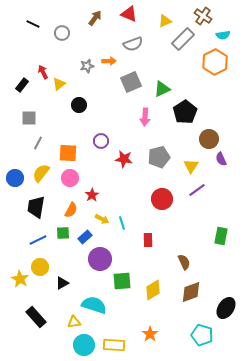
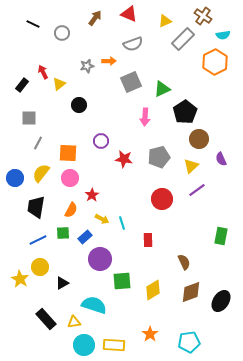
brown circle at (209, 139): moved 10 px left
yellow triangle at (191, 166): rotated 14 degrees clockwise
black ellipse at (226, 308): moved 5 px left, 7 px up
black rectangle at (36, 317): moved 10 px right, 2 px down
cyan pentagon at (202, 335): moved 13 px left, 7 px down; rotated 25 degrees counterclockwise
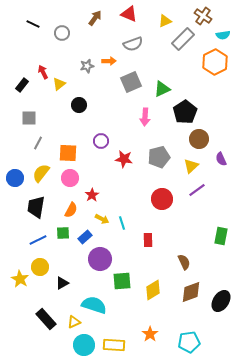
yellow triangle at (74, 322): rotated 16 degrees counterclockwise
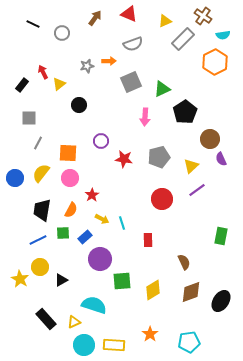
brown circle at (199, 139): moved 11 px right
black trapezoid at (36, 207): moved 6 px right, 3 px down
black triangle at (62, 283): moved 1 px left, 3 px up
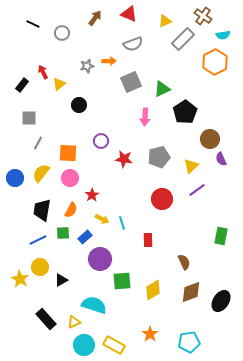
yellow rectangle at (114, 345): rotated 25 degrees clockwise
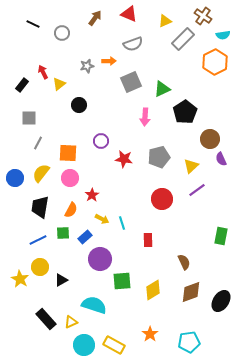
black trapezoid at (42, 210): moved 2 px left, 3 px up
yellow triangle at (74, 322): moved 3 px left
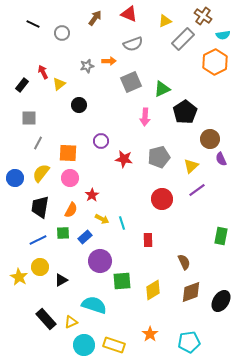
purple circle at (100, 259): moved 2 px down
yellow star at (20, 279): moved 1 px left, 2 px up
yellow rectangle at (114, 345): rotated 10 degrees counterclockwise
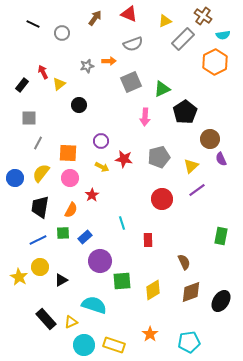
yellow arrow at (102, 219): moved 52 px up
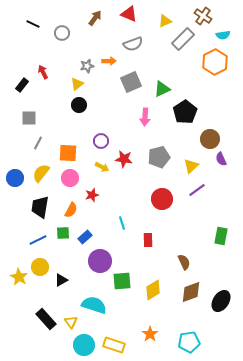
yellow triangle at (59, 84): moved 18 px right
red star at (92, 195): rotated 16 degrees clockwise
yellow triangle at (71, 322): rotated 40 degrees counterclockwise
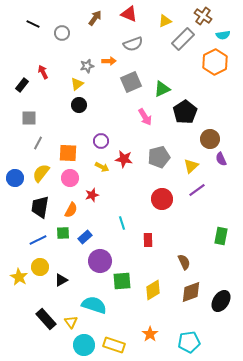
pink arrow at (145, 117): rotated 36 degrees counterclockwise
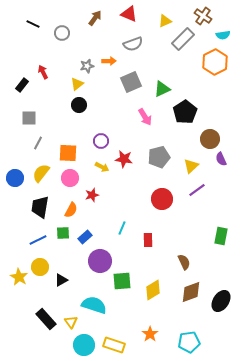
cyan line at (122, 223): moved 5 px down; rotated 40 degrees clockwise
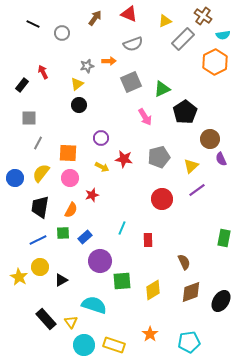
purple circle at (101, 141): moved 3 px up
green rectangle at (221, 236): moved 3 px right, 2 px down
